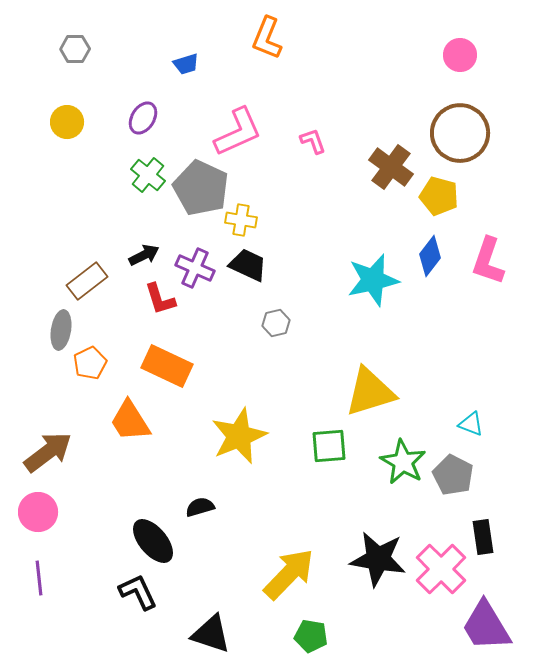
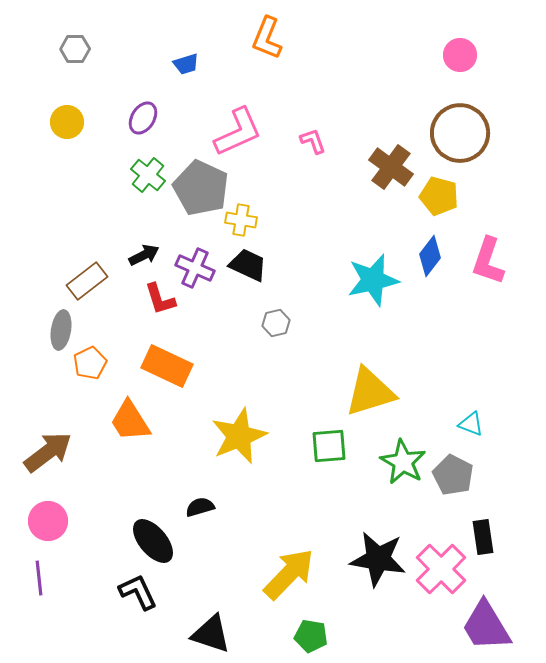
pink circle at (38, 512): moved 10 px right, 9 px down
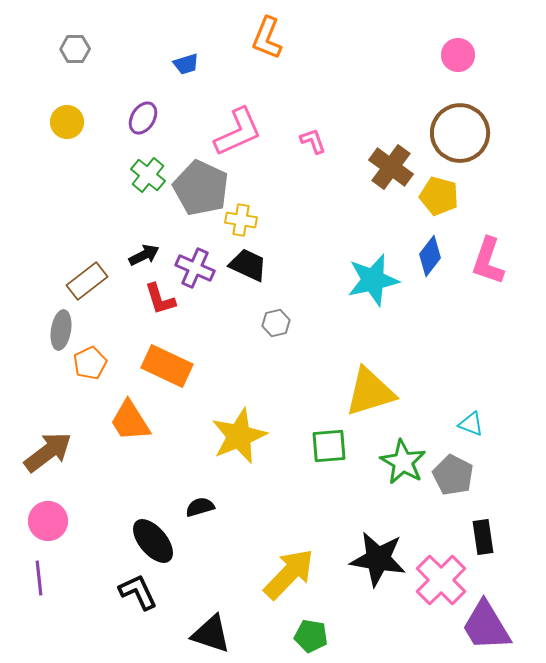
pink circle at (460, 55): moved 2 px left
pink cross at (441, 569): moved 11 px down
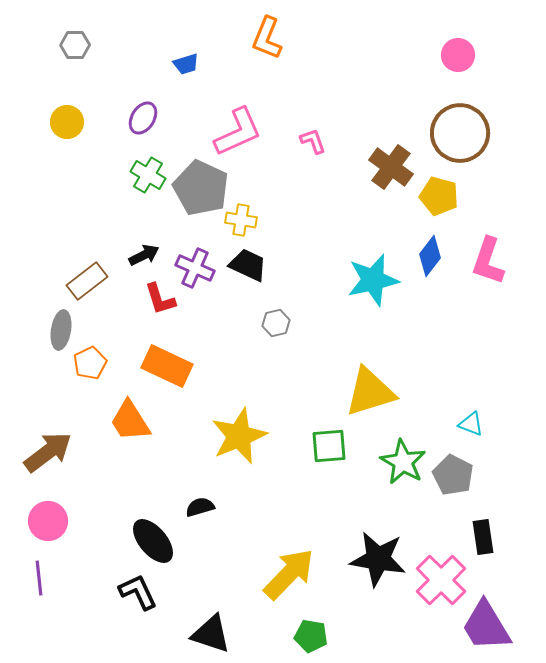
gray hexagon at (75, 49): moved 4 px up
green cross at (148, 175): rotated 8 degrees counterclockwise
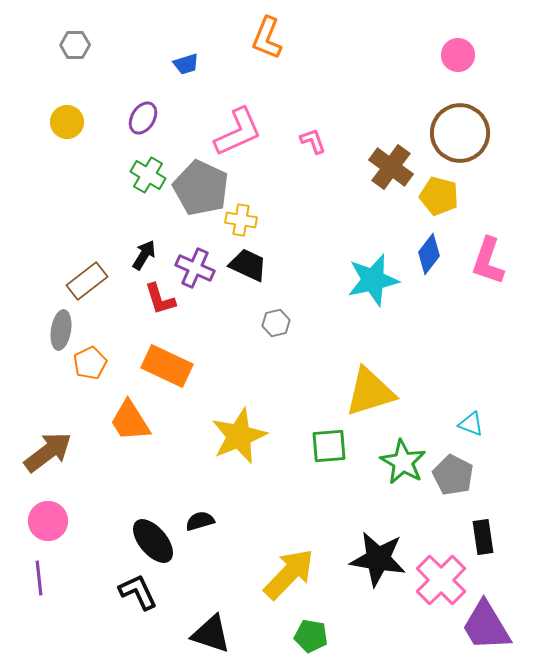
black arrow at (144, 255): rotated 32 degrees counterclockwise
blue diamond at (430, 256): moved 1 px left, 2 px up
black semicircle at (200, 507): moved 14 px down
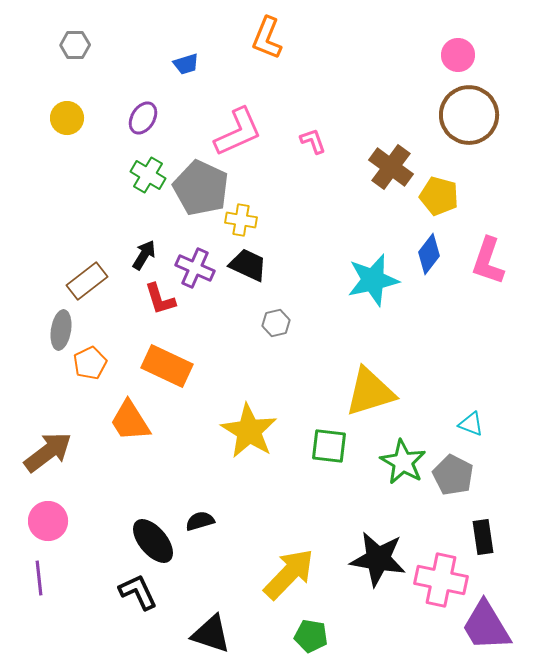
yellow circle at (67, 122): moved 4 px up
brown circle at (460, 133): moved 9 px right, 18 px up
yellow star at (239, 436): moved 10 px right, 5 px up; rotated 18 degrees counterclockwise
green square at (329, 446): rotated 12 degrees clockwise
pink cross at (441, 580): rotated 33 degrees counterclockwise
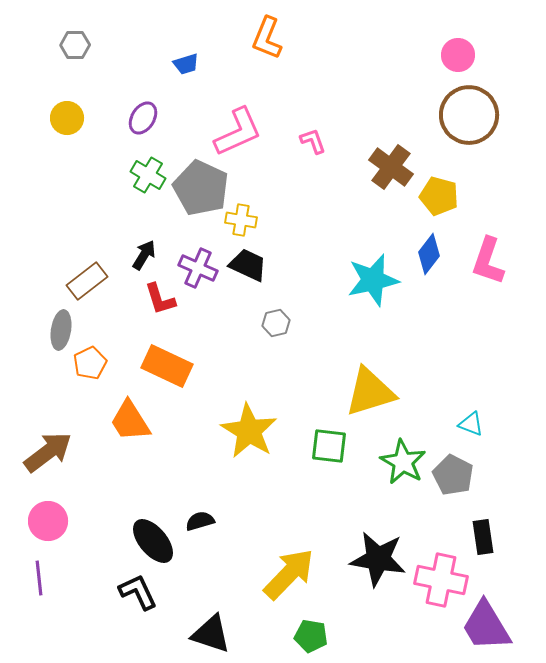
purple cross at (195, 268): moved 3 px right
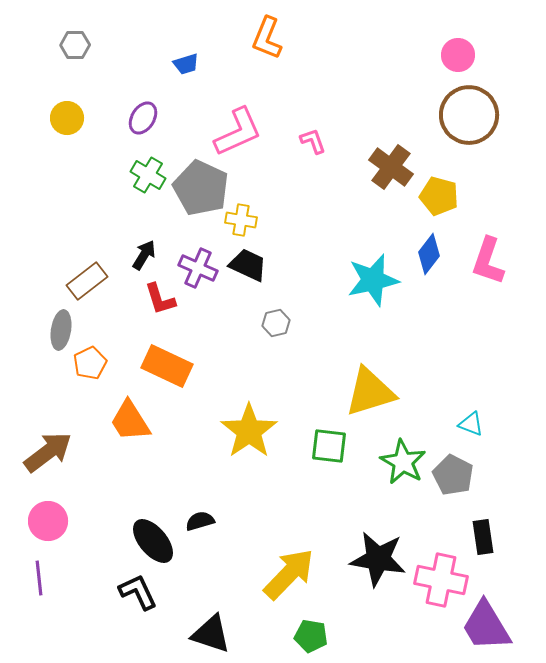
yellow star at (249, 431): rotated 6 degrees clockwise
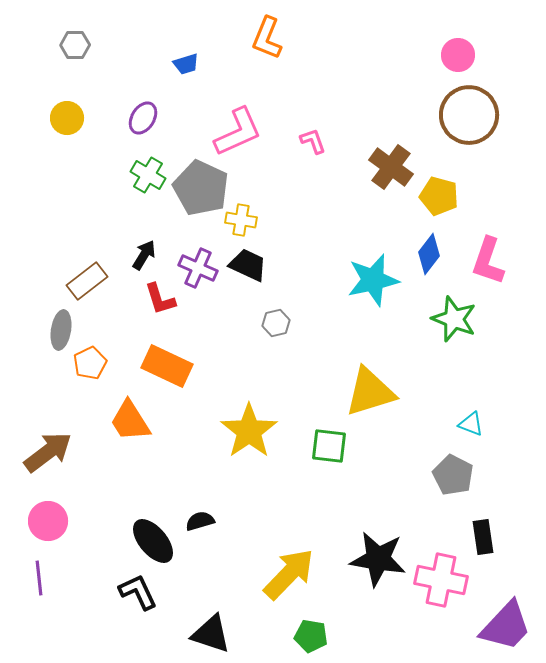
green star at (403, 462): moved 51 px right, 143 px up; rotated 9 degrees counterclockwise
purple trapezoid at (486, 626): moved 20 px right; rotated 106 degrees counterclockwise
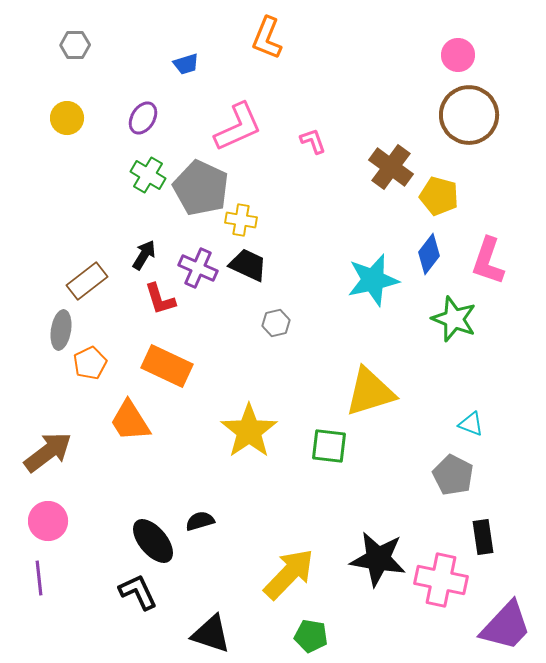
pink L-shape at (238, 132): moved 5 px up
